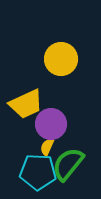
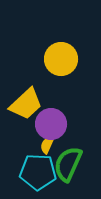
yellow trapezoid: rotated 18 degrees counterclockwise
yellow semicircle: moved 2 px up
green semicircle: rotated 15 degrees counterclockwise
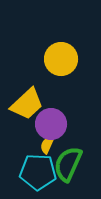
yellow trapezoid: moved 1 px right
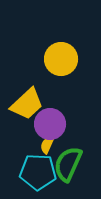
purple circle: moved 1 px left
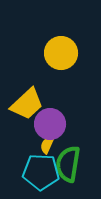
yellow circle: moved 6 px up
green semicircle: rotated 15 degrees counterclockwise
cyan pentagon: moved 3 px right
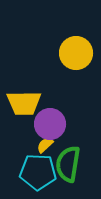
yellow circle: moved 15 px right
yellow trapezoid: moved 3 px left, 1 px up; rotated 42 degrees clockwise
yellow semicircle: moved 2 px left; rotated 24 degrees clockwise
cyan pentagon: moved 3 px left
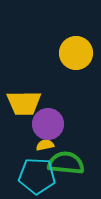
purple circle: moved 2 px left
yellow semicircle: rotated 30 degrees clockwise
green semicircle: moved 2 px left, 1 px up; rotated 87 degrees clockwise
cyan pentagon: moved 1 px left, 4 px down
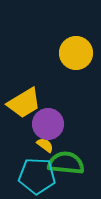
yellow trapezoid: rotated 30 degrees counterclockwise
yellow semicircle: rotated 48 degrees clockwise
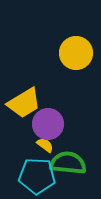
green semicircle: moved 2 px right
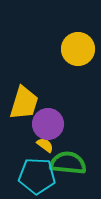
yellow circle: moved 2 px right, 4 px up
yellow trapezoid: rotated 42 degrees counterclockwise
